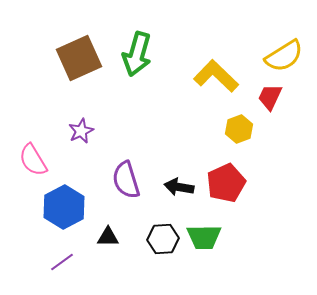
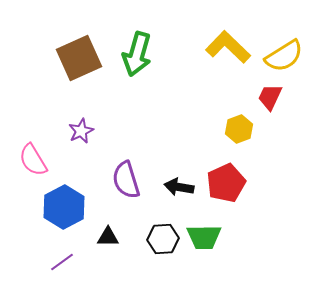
yellow L-shape: moved 12 px right, 29 px up
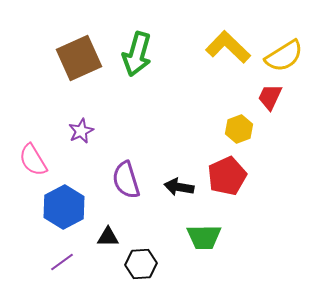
red pentagon: moved 1 px right, 7 px up
black hexagon: moved 22 px left, 25 px down
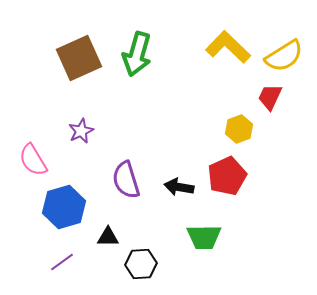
blue hexagon: rotated 12 degrees clockwise
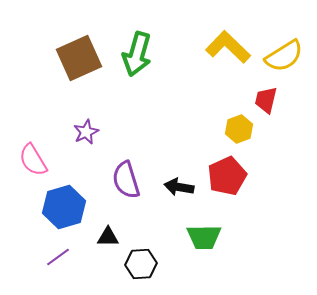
red trapezoid: moved 4 px left, 3 px down; rotated 12 degrees counterclockwise
purple star: moved 5 px right, 1 px down
purple line: moved 4 px left, 5 px up
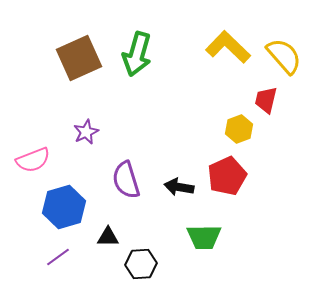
yellow semicircle: rotated 99 degrees counterclockwise
pink semicircle: rotated 80 degrees counterclockwise
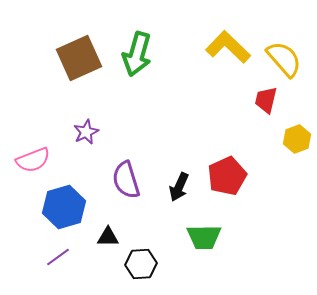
yellow semicircle: moved 3 px down
yellow hexagon: moved 58 px right, 10 px down
black arrow: rotated 76 degrees counterclockwise
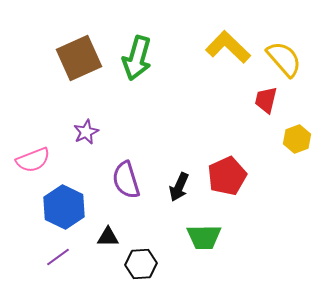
green arrow: moved 4 px down
blue hexagon: rotated 18 degrees counterclockwise
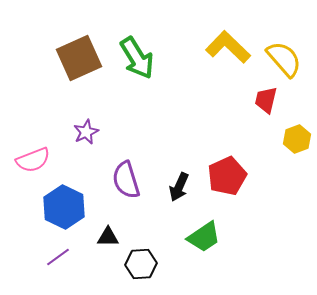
green arrow: rotated 48 degrees counterclockwise
green trapezoid: rotated 33 degrees counterclockwise
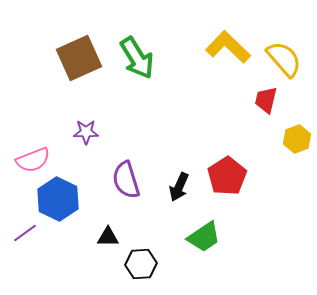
purple star: rotated 25 degrees clockwise
red pentagon: rotated 9 degrees counterclockwise
blue hexagon: moved 6 px left, 8 px up
purple line: moved 33 px left, 24 px up
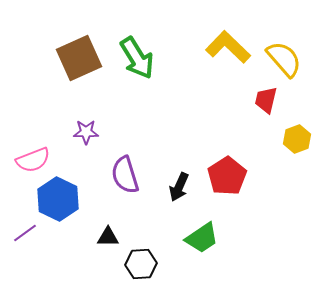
purple semicircle: moved 1 px left, 5 px up
green trapezoid: moved 2 px left, 1 px down
